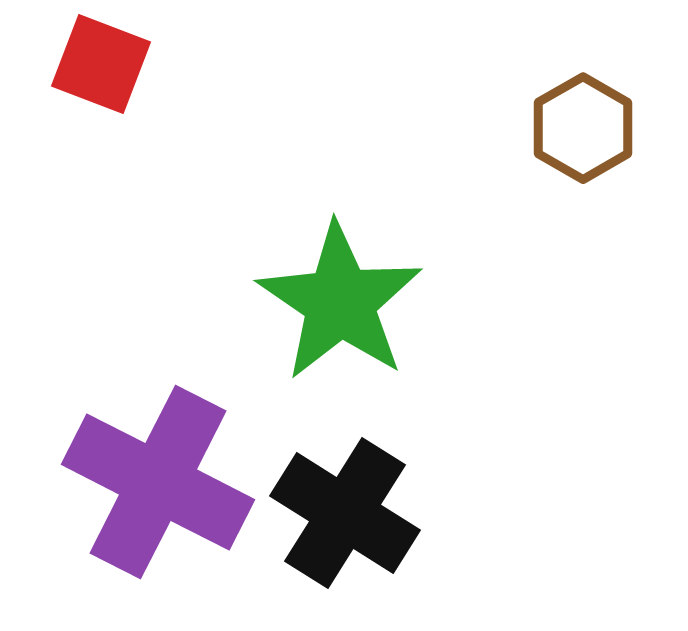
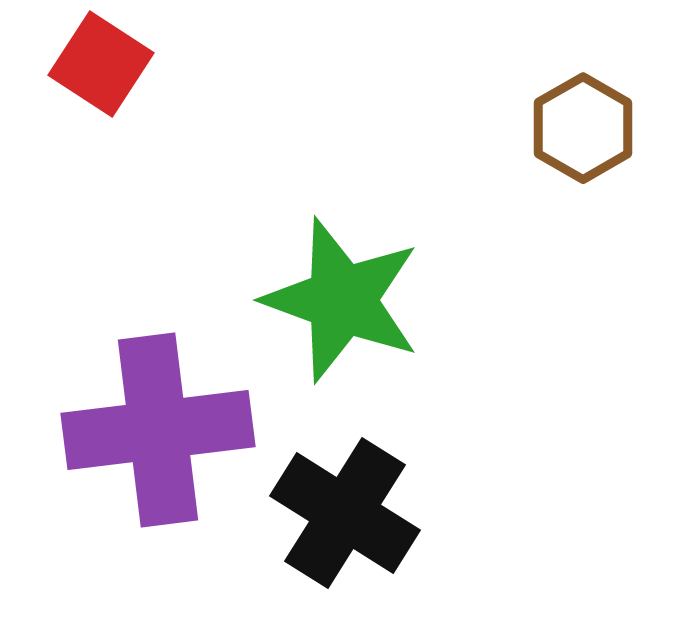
red square: rotated 12 degrees clockwise
green star: moved 2 px right, 2 px up; rotated 14 degrees counterclockwise
purple cross: moved 52 px up; rotated 34 degrees counterclockwise
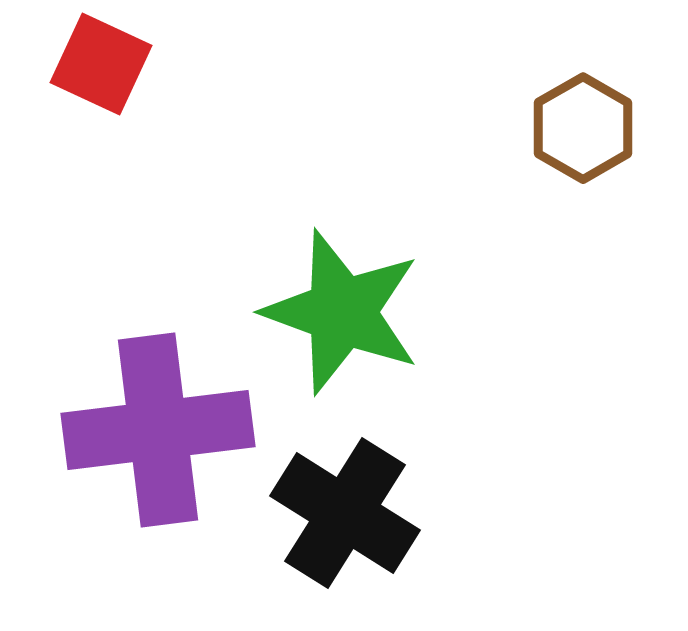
red square: rotated 8 degrees counterclockwise
green star: moved 12 px down
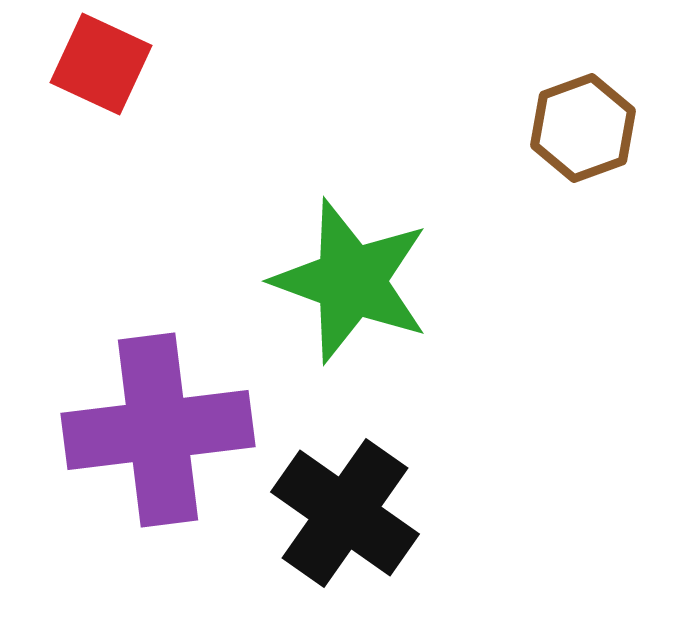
brown hexagon: rotated 10 degrees clockwise
green star: moved 9 px right, 31 px up
black cross: rotated 3 degrees clockwise
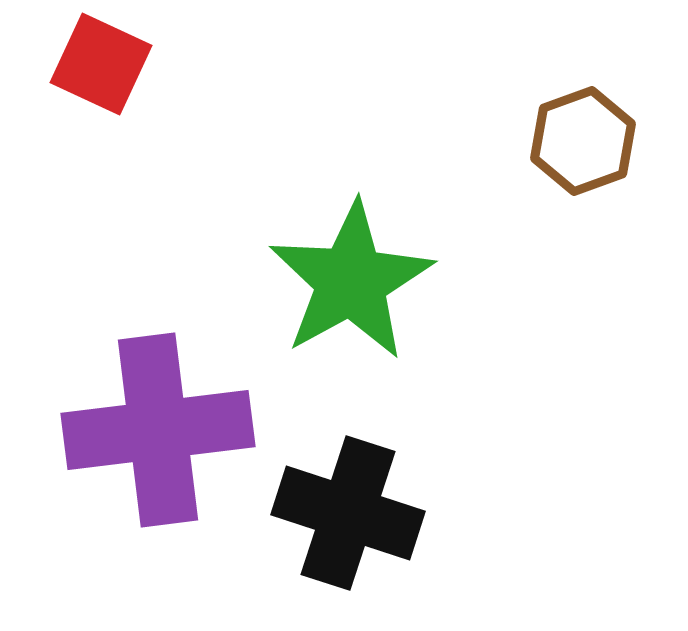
brown hexagon: moved 13 px down
green star: rotated 23 degrees clockwise
black cross: moved 3 px right; rotated 17 degrees counterclockwise
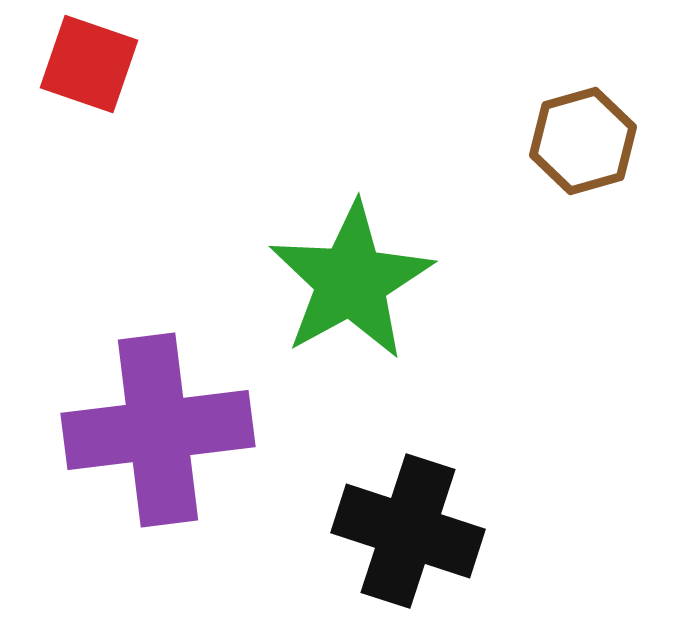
red square: moved 12 px left; rotated 6 degrees counterclockwise
brown hexagon: rotated 4 degrees clockwise
black cross: moved 60 px right, 18 px down
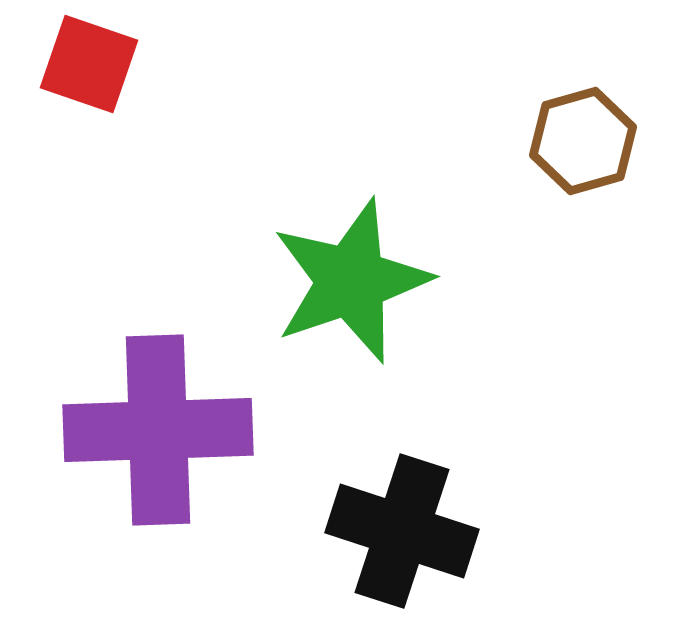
green star: rotated 10 degrees clockwise
purple cross: rotated 5 degrees clockwise
black cross: moved 6 px left
